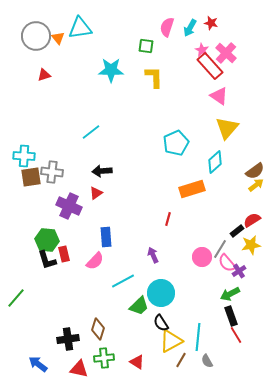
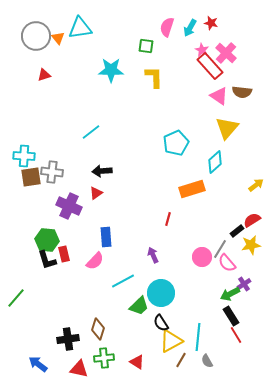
brown semicircle at (255, 171): moved 13 px left, 79 px up; rotated 42 degrees clockwise
purple cross at (239, 271): moved 5 px right, 13 px down
black rectangle at (231, 316): rotated 12 degrees counterclockwise
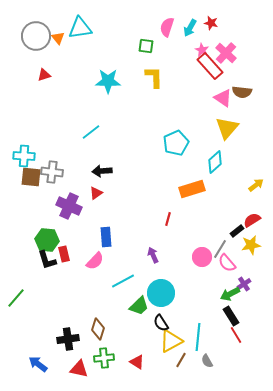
cyan star at (111, 70): moved 3 px left, 11 px down
pink triangle at (219, 96): moved 4 px right, 2 px down
brown square at (31, 177): rotated 15 degrees clockwise
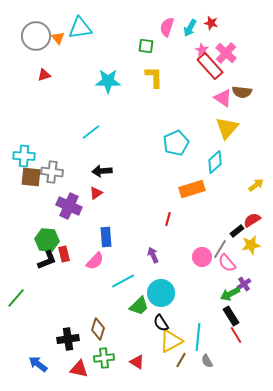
black L-shape at (47, 260): rotated 95 degrees counterclockwise
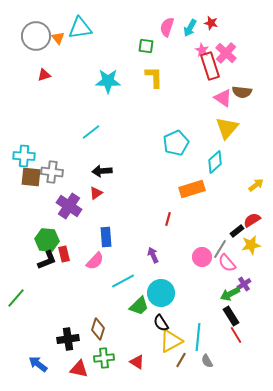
red rectangle at (210, 66): rotated 24 degrees clockwise
purple cross at (69, 206): rotated 10 degrees clockwise
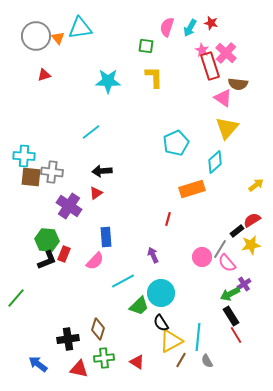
brown semicircle at (242, 92): moved 4 px left, 8 px up
red rectangle at (64, 254): rotated 35 degrees clockwise
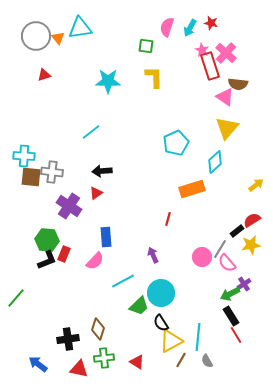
pink triangle at (223, 98): moved 2 px right, 1 px up
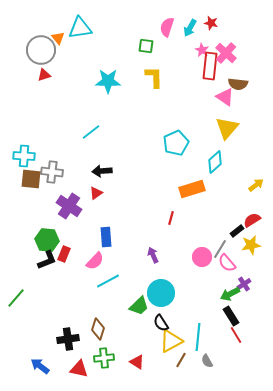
gray circle at (36, 36): moved 5 px right, 14 px down
red rectangle at (210, 66): rotated 24 degrees clockwise
brown square at (31, 177): moved 2 px down
red line at (168, 219): moved 3 px right, 1 px up
cyan line at (123, 281): moved 15 px left
blue arrow at (38, 364): moved 2 px right, 2 px down
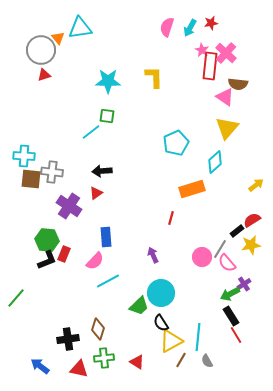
red star at (211, 23): rotated 24 degrees counterclockwise
green square at (146, 46): moved 39 px left, 70 px down
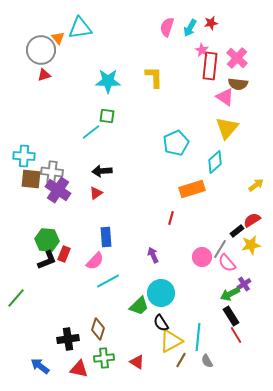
pink cross at (226, 53): moved 11 px right, 5 px down
purple cross at (69, 206): moved 11 px left, 16 px up
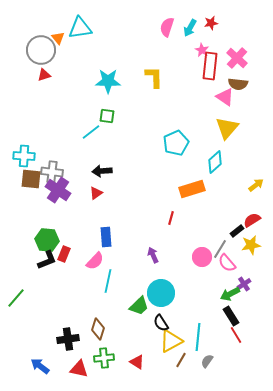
cyan line at (108, 281): rotated 50 degrees counterclockwise
gray semicircle at (207, 361): rotated 64 degrees clockwise
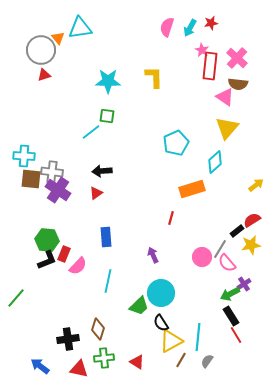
pink semicircle at (95, 261): moved 17 px left, 5 px down
